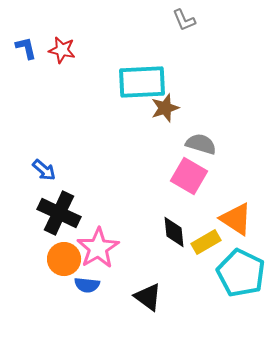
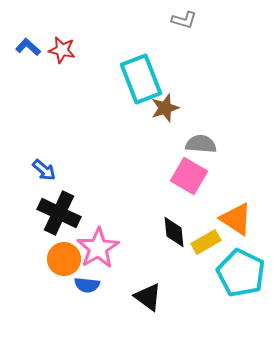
gray L-shape: rotated 50 degrees counterclockwise
blue L-shape: moved 2 px right, 1 px up; rotated 35 degrees counterclockwise
cyan rectangle: moved 1 px left, 3 px up; rotated 72 degrees clockwise
gray semicircle: rotated 12 degrees counterclockwise
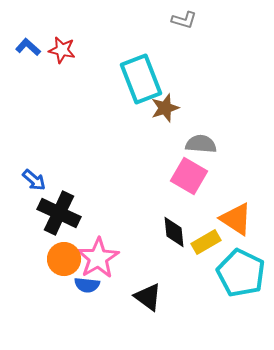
blue arrow: moved 10 px left, 10 px down
pink star: moved 10 px down
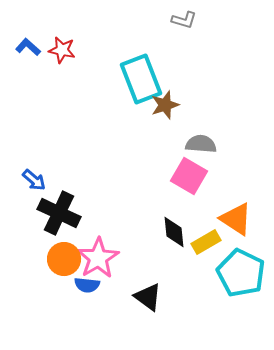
brown star: moved 3 px up
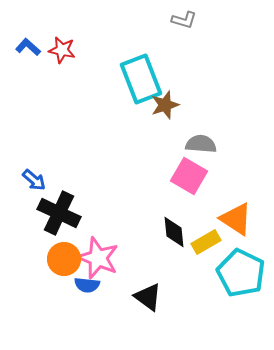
pink star: rotated 18 degrees counterclockwise
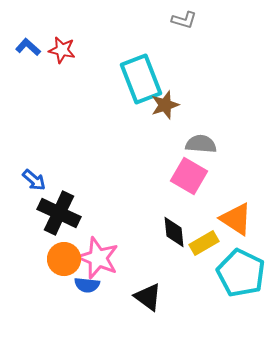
yellow rectangle: moved 2 px left, 1 px down
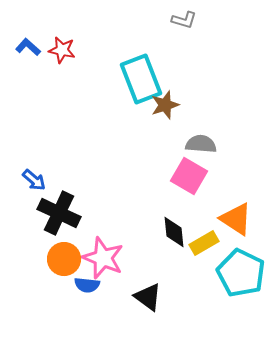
pink star: moved 5 px right
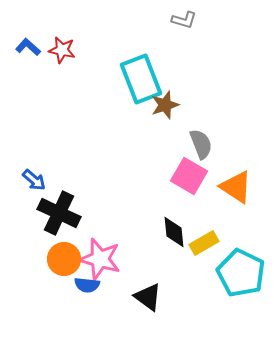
gray semicircle: rotated 64 degrees clockwise
orange triangle: moved 32 px up
pink star: moved 3 px left, 1 px down; rotated 6 degrees counterclockwise
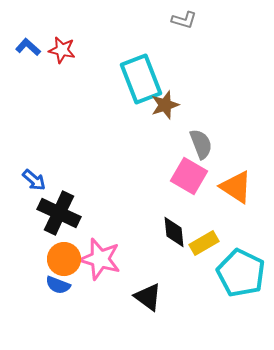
blue semicircle: moved 29 px left; rotated 15 degrees clockwise
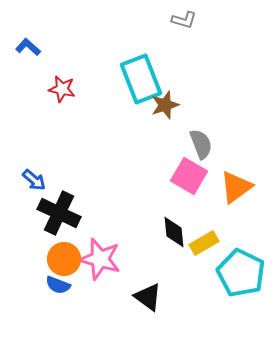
red star: moved 39 px down
orange triangle: rotated 51 degrees clockwise
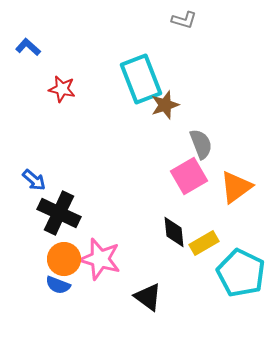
pink square: rotated 30 degrees clockwise
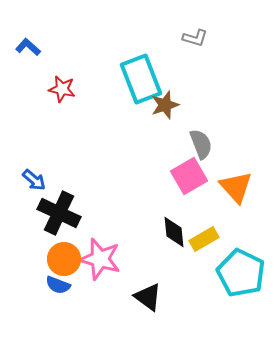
gray L-shape: moved 11 px right, 18 px down
orange triangle: rotated 36 degrees counterclockwise
yellow rectangle: moved 4 px up
